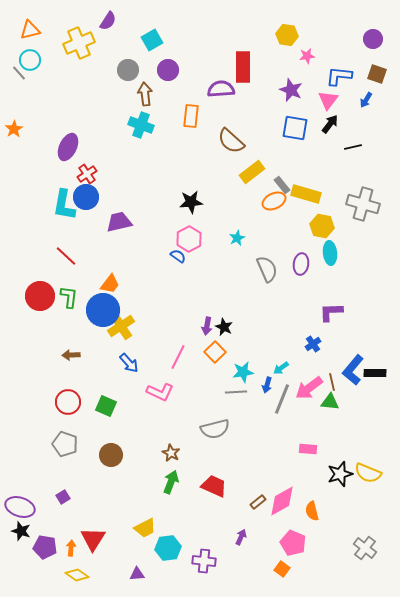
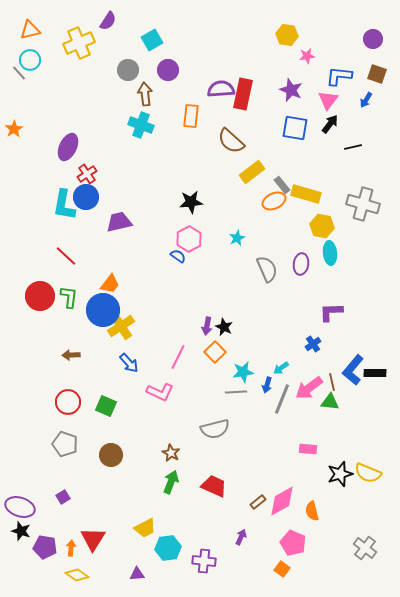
red rectangle at (243, 67): moved 27 px down; rotated 12 degrees clockwise
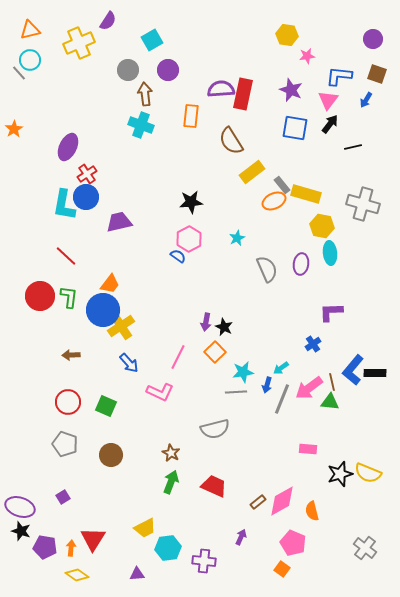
brown semicircle at (231, 141): rotated 16 degrees clockwise
purple arrow at (207, 326): moved 1 px left, 4 px up
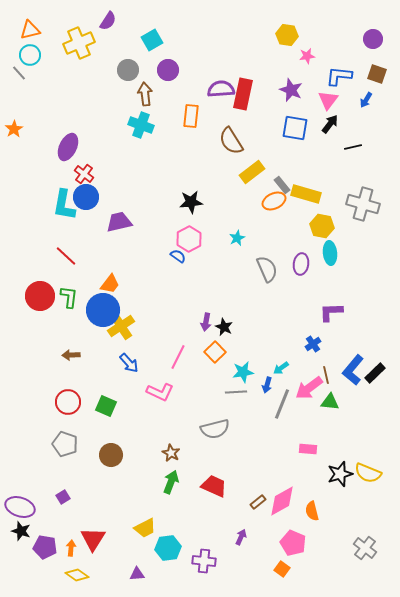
cyan circle at (30, 60): moved 5 px up
red cross at (87, 174): moved 3 px left; rotated 18 degrees counterclockwise
black rectangle at (375, 373): rotated 45 degrees counterclockwise
brown line at (332, 382): moved 6 px left, 7 px up
gray line at (282, 399): moved 5 px down
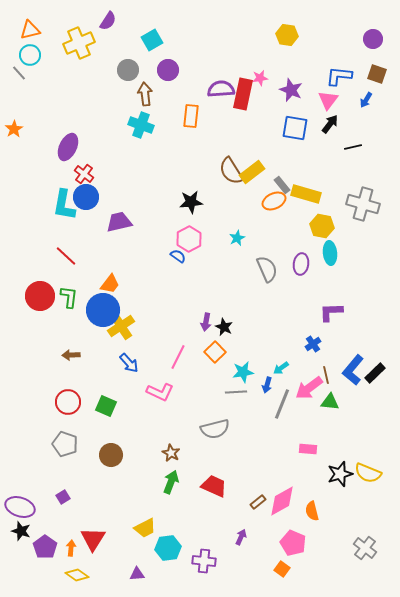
pink star at (307, 56): moved 47 px left, 22 px down
brown semicircle at (231, 141): moved 30 px down
purple pentagon at (45, 547): rotated 25 degrees clockwise
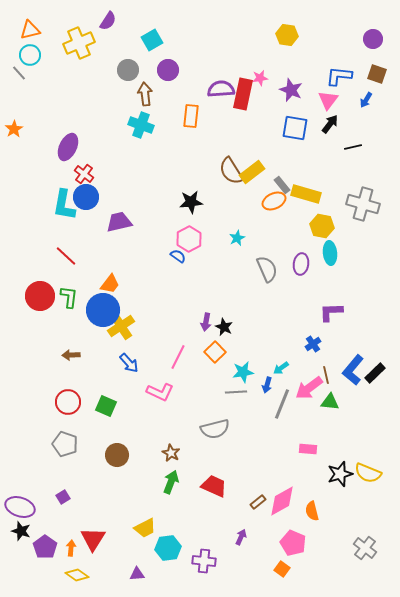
brown circle at (111, 455): moved 6 px right
